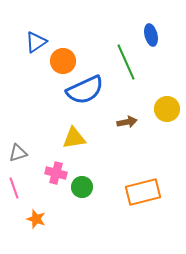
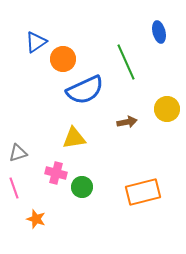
blue ellipse: moved 8 px right, 3 px up
orange circle: moved 2 px up
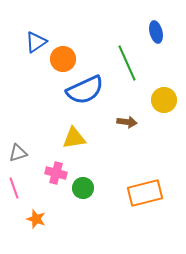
blue ellipse: moved 3 px left
green line: moved 1 px right, 1 px down
yellow circle: moved 3 px left, 9 px up
brown arrow: rotated 18 degrees clockwise
green circle: moved 1 px right, 1 px down
orange rectangle: moved 2 px right, 1 px down
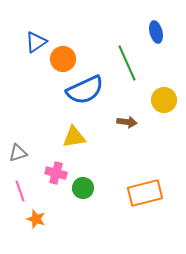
yellow triangle: moved 1 px up
pink line: moved 6 px right, 3 px down
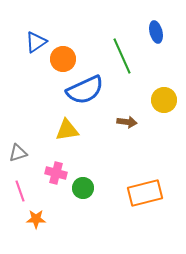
green line: moved 5 px left, 7 px up
yellow triangle: moved 7 px left, 7 px up
orange star: rotated 18 degrees counterclockwise
